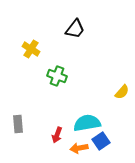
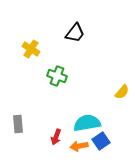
black trapezoid: moved 4 px down
red arrow: moved 1 px left, 2 px down
orange arrow: moved 2 px up
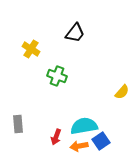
cyan semicircle: moved 3 px left, 3 px down
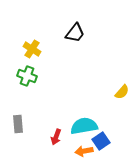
yellow cross: moved 1 px right
green cross: moved 30 px left
orange arrow: moved 5 px right, 5 px down
